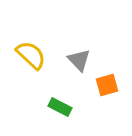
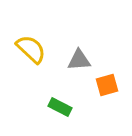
yellow semicircle: moved 6 px up
gray triangle: rotated 50 degrees counterclockwise
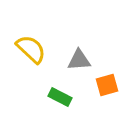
green rectangle: moved 10 px up
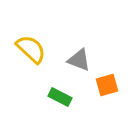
gray triangle: rotated 25 degrees clockwise
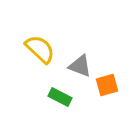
yellow semicircle: moved 9 px right
gray triangle: moved 1 px right, 6 px down
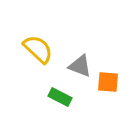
yellow semicircle: moved 2 px left
orange square: moved 1 px right, 3 px up; rotated 20 degrees clockwise
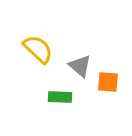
gray triangle: rotated 20 degrees clockwise
green rectangle: rotated 25 degrees counterclockwise
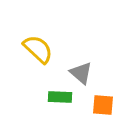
gray triangle: moved 1 px right, 7 px down
orange square: moved 5 px left, 23 px down
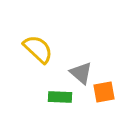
orange square: moved 1 px right, 13 px up; rotated 15 degrees counterclockwise
